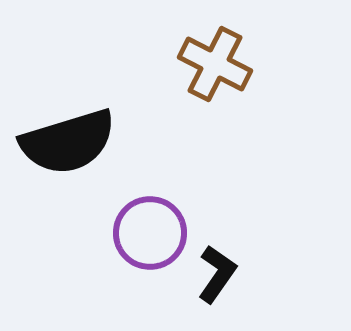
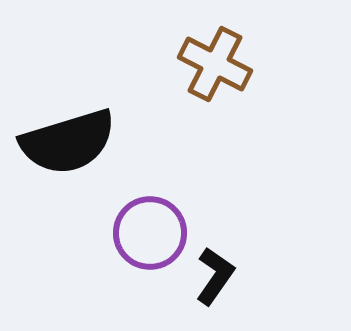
black L-shape: moved 2 px left, 2 px down
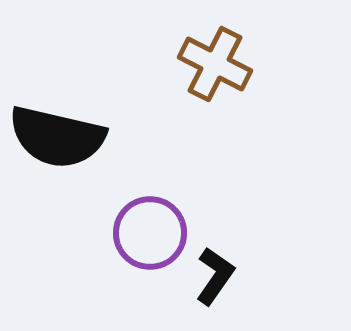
black semicircle: moved 11 px left, 5 px up; rotated 30 degrees clockwise
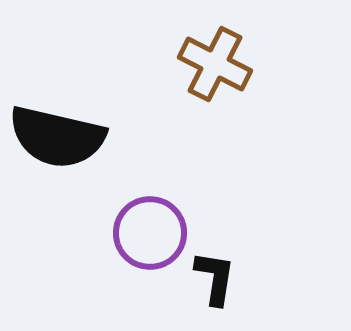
black L-shape: moved 2 px down; rotated 26 degrees counterclockwise
